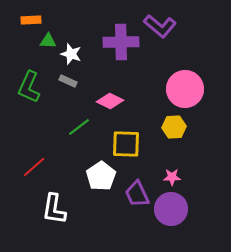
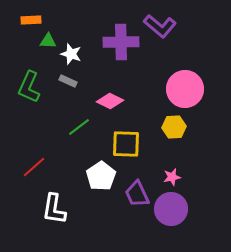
pink star: rotated 12 degrees counterclockwise
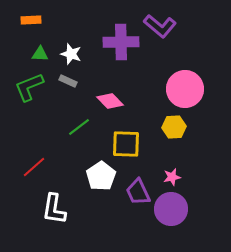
green triangle: moved 8 px left, 13 px down
green L-shape: rotated 44 degrees clockwise
pink diamond: rotated 20 degrees clockwise
purple trapezoid: moved 1 px right, 2 px up
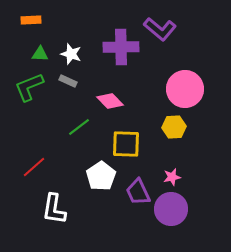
purple L-shape: moved 3 px down
purple cross: moved 5 px down
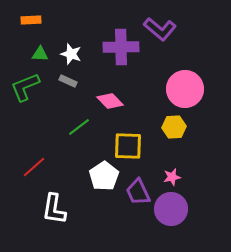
green L-shape: moved 4 px left
yellow square: moved 2 px right, 2 px down
white pentagon: moved 3 px right
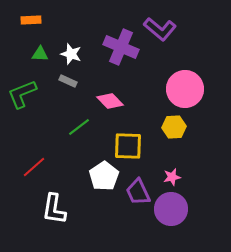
purple cross: rotated 24 degrees clockwise
green L-shape: moved 3 px left, 7 px down
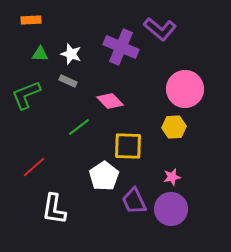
green L-shape: moved 4 px right, 1 px down
purple trapezoid: moved 4 px left, 9 px down
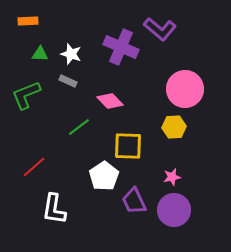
orange rectangle: moved 3 px left, 1 px down
purple circle: moved 3 px right, 1 px down
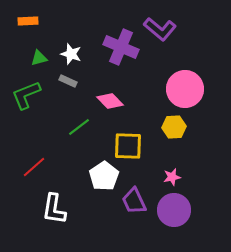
green triangle: moved 1 px left, 4 px down; rotated 18 degrees counterclockwise
